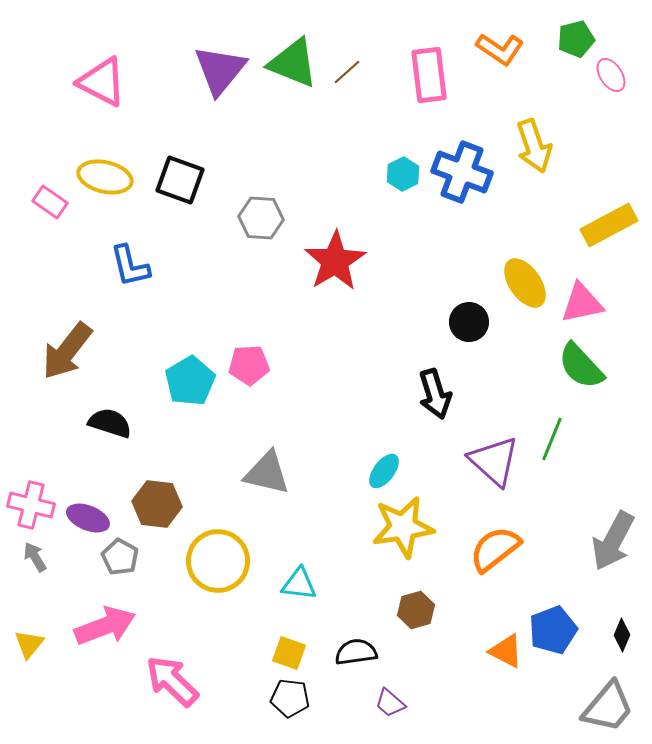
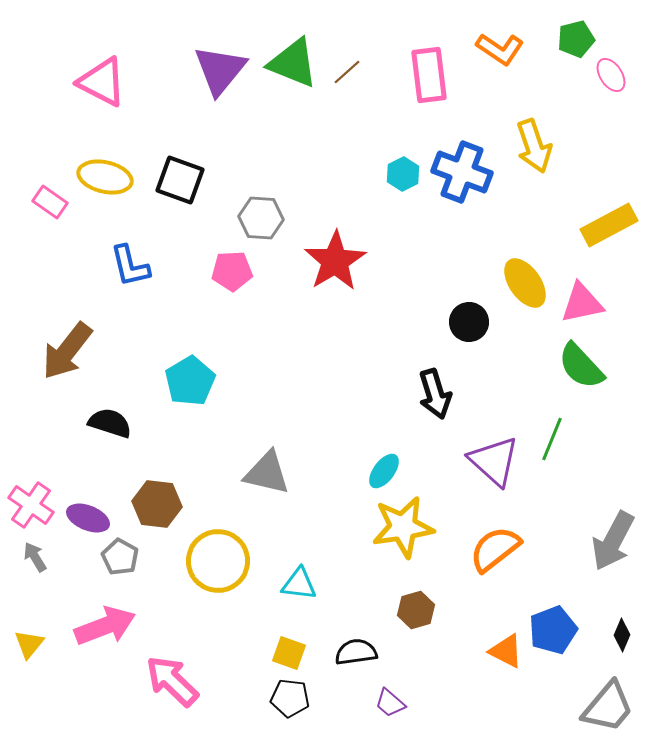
pink pentagon at (249, 365): moved 17 px left, 94 px up
pink cross at (31, 505): rotated 21 degrees clockwise
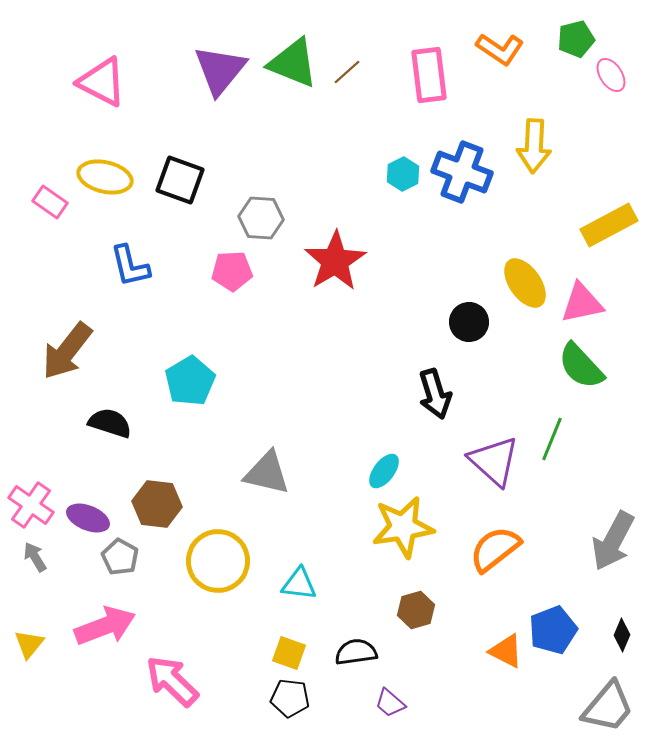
yellow arrow at (534, 146): rotated 22 degrees clockwise
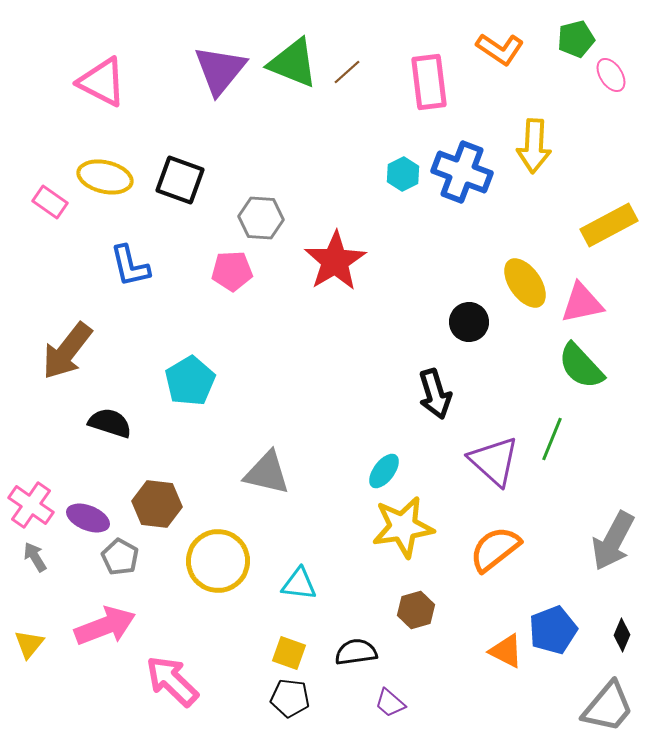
pink rectangle at (429, 75): moved 7 px down
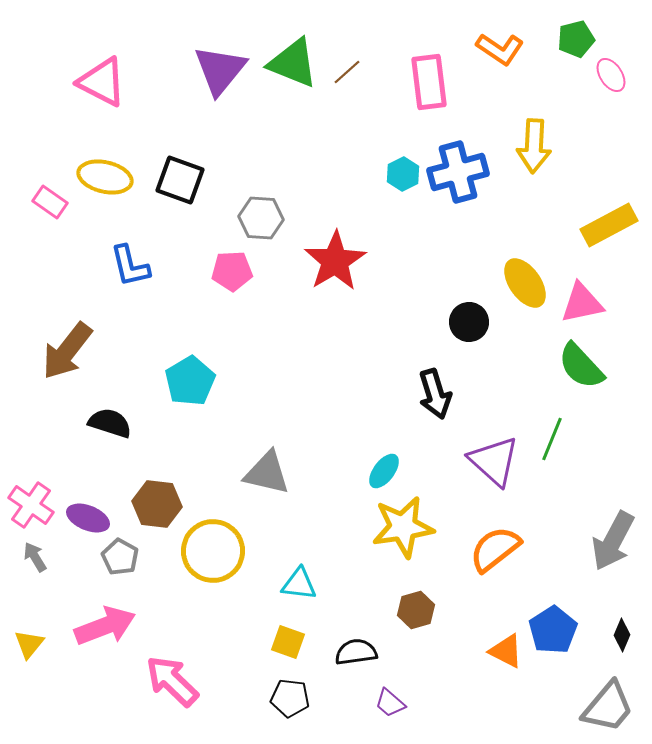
blue cross at (462, 172): moved 4 px left; rotated 36 degrees counterclockwise
yellow circle at (218, 561): moved 5 px left, 10 px up
blue pentagon at (553, 630): rotated 12 degrees counterclockwise
yellow square at (289, 653): moved 1 px left, 11 px up
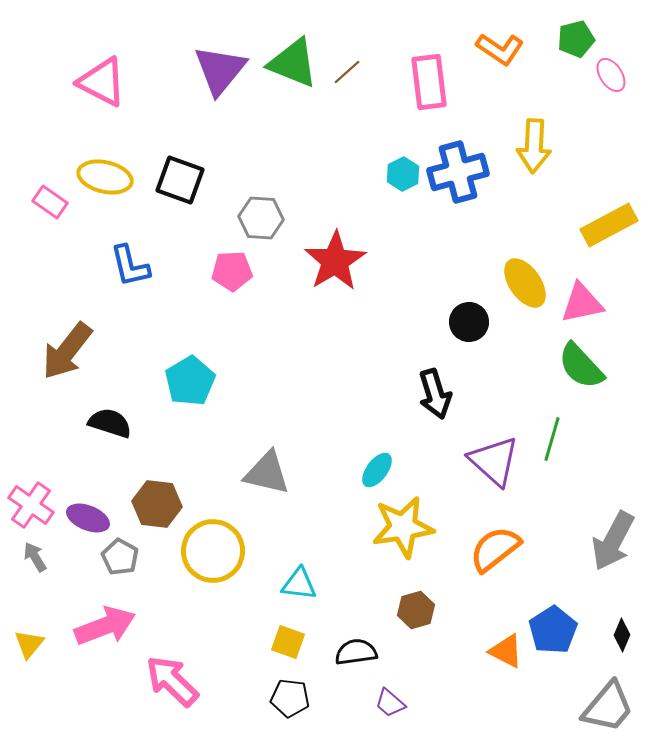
green line at (552, 439): rotated 6 degrees counterclockwise
cyan ellipse at (384, 471): moved 7 px left, 1 px up
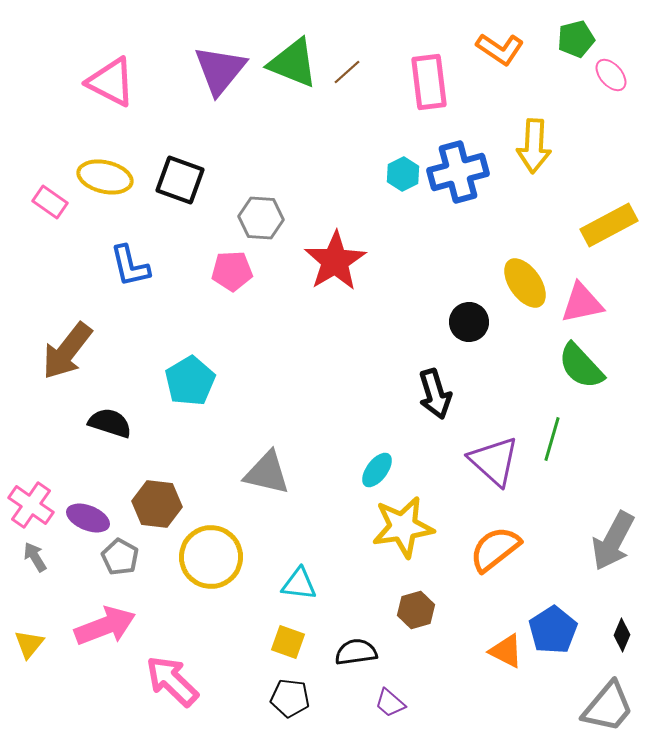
pink ellipse at (611, 75): rotated 8 degrees counterclockwise
pink triangle at (102, 82): moved 9 px right
yellow circle at (213, 551): moved 2 px left, 6 px down
